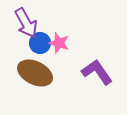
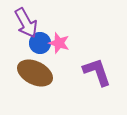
purple L-shape: rotated 16 degrees clockwise
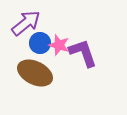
purple arrow: rotated 100 degrees counterclockwise
pink star: moved 2 px down
purple L-shape: moved 14 px left, 19 px up
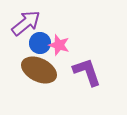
purple L-shape: moved 4 px right, 19 px down
brown ellipse: moved 4 px right, 3 px up
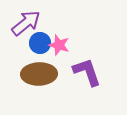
brown ellipse: moved 4 px down; rotated 28 degrees counterclockwise
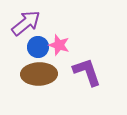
blue circle: moved 2 px left, 4 px down
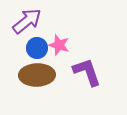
purple arrow: moved 1 px right, 2 px up
blue circle: moved 1 px left, 1 px down
brown ellipse: moved 2 px left, 1 px down
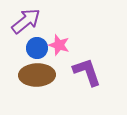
purple arrow: moved 1 px left
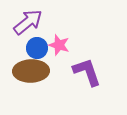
purple arrow: moved 2 px right, 1 px down
brown ellipse: moved 6 px left, 4 px up
